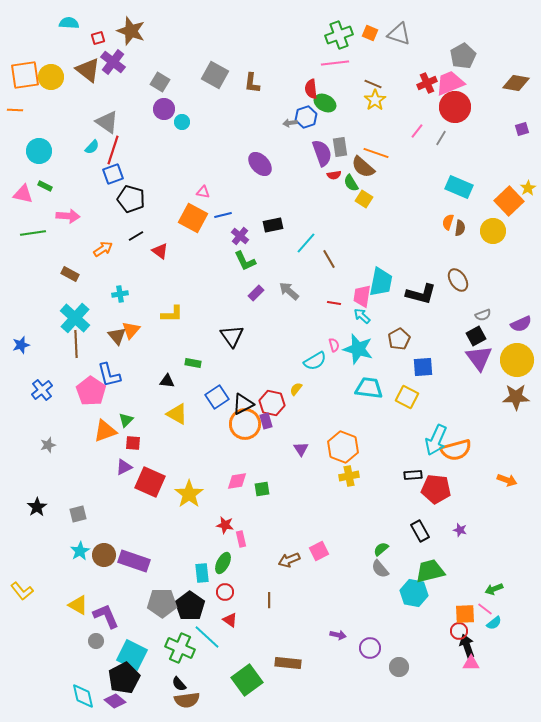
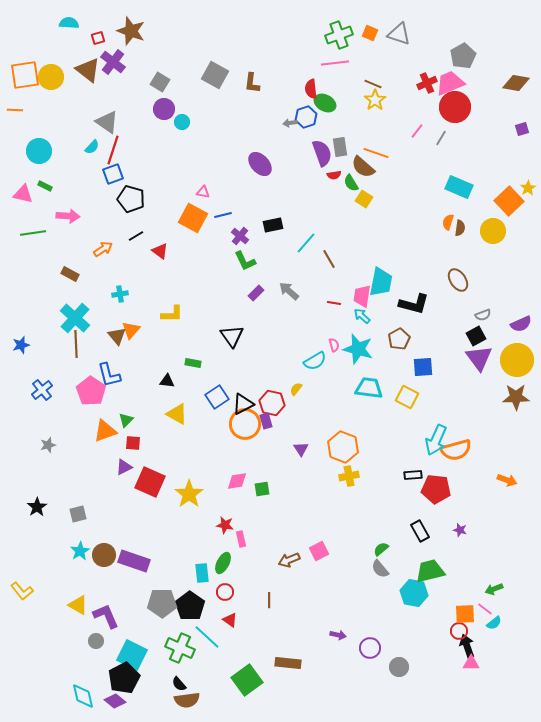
black L-shape at (421, 294): moved 7 px left, 10 px down
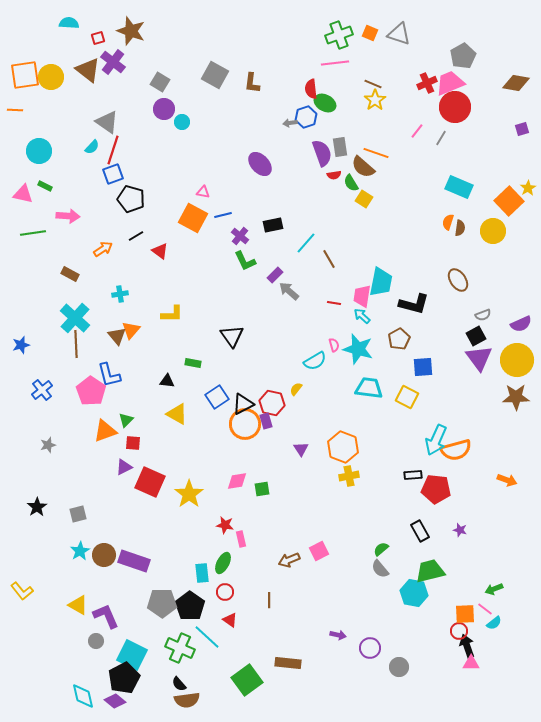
purple rectangle at (256, 293): moved 19 px right, 18 px up
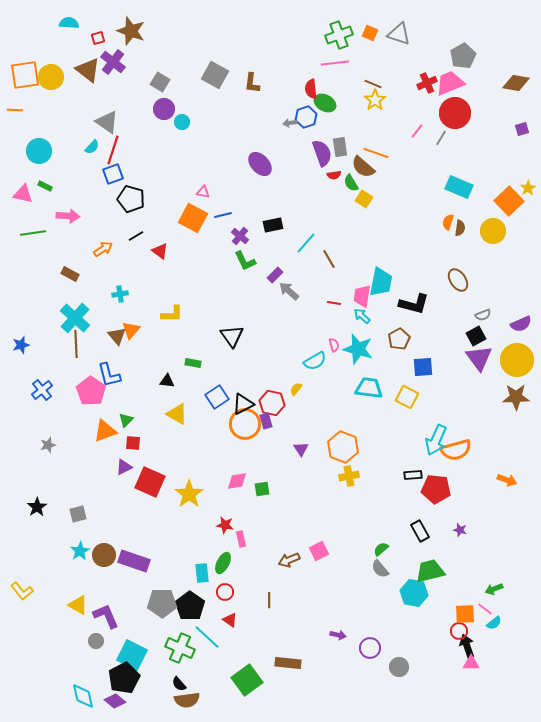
red circle at (455, 107): moved 6 px down
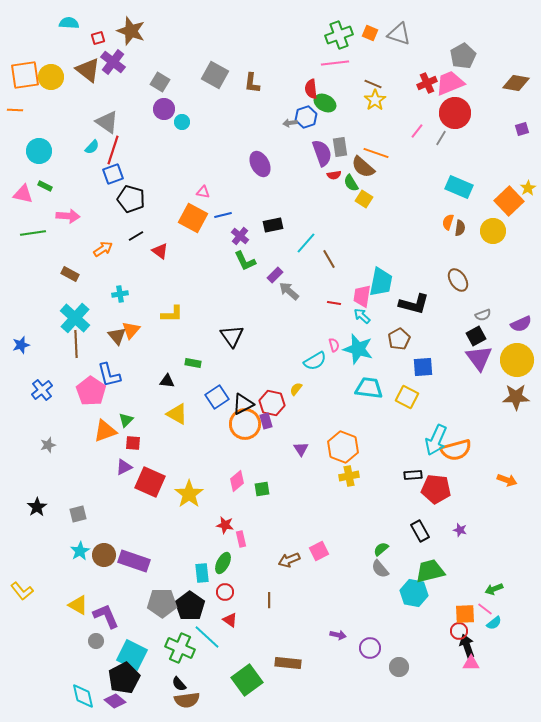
purple ellipse at (260, 164): rotated 15 degrees clockwise
pink diamond at (237, 481): rotated 30 degrees counterclockwise
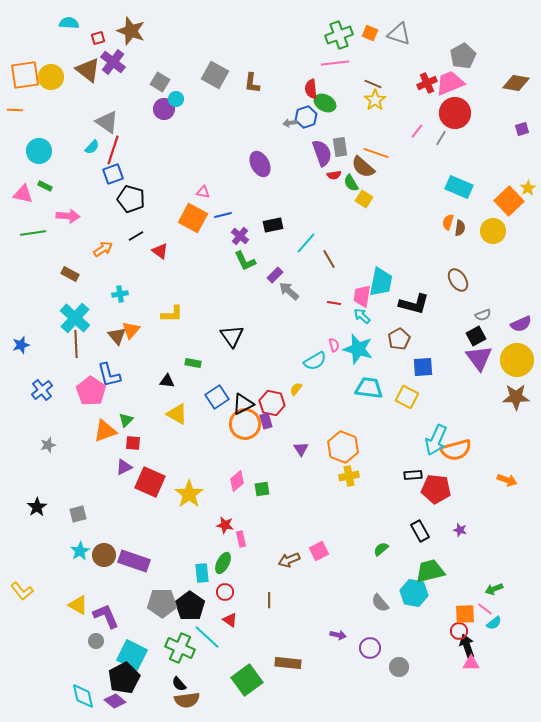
cyan circle at (182, 122): moved 6 px left, 23 px up
gray semicircle at (380, 569): moved 34 px down
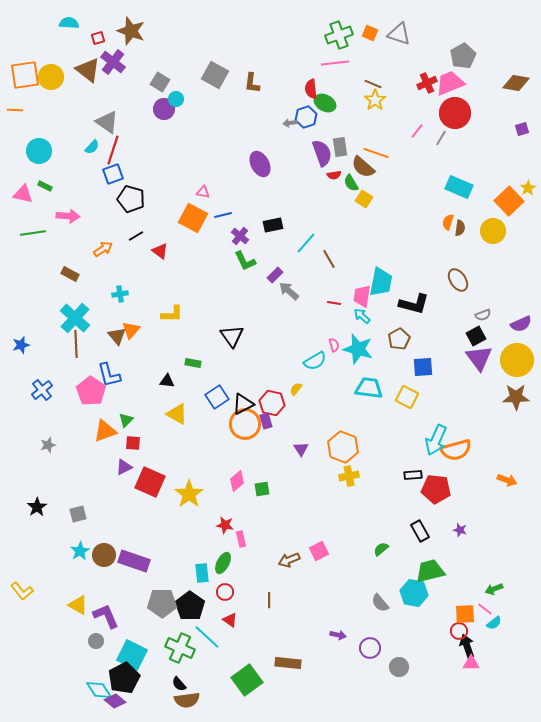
cyan diamond at (83, 696): moved 16 px right, 6 px up; rotated 20 degrees counterclockwise
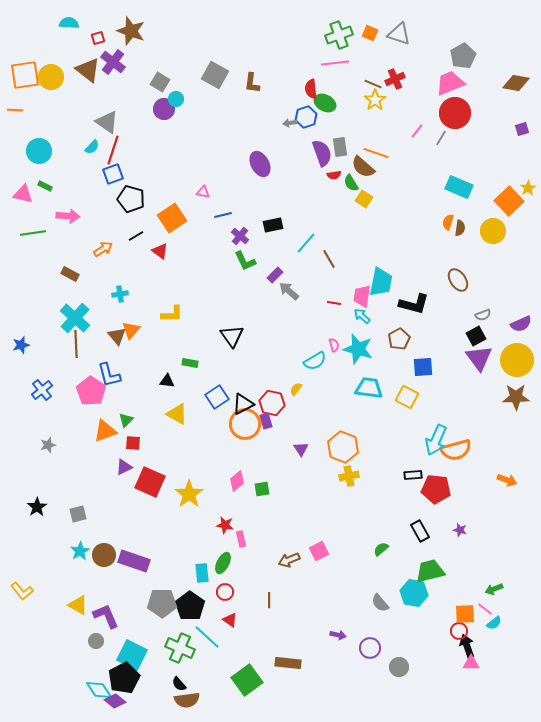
red cross at (427, 83): moved 32 px left, 4 px up
orange square at (193, 218): moved 21 px left; rotated 28 degrees clockwise
green rectangle at (193, 363): moved 3 px left
